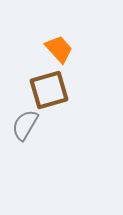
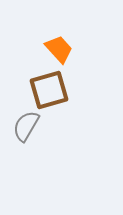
gray semicircle: moved 1 px right, 1 px down
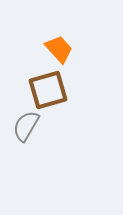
brown square: moved 1 px left
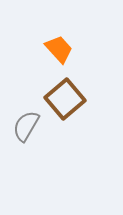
brown square: moved 17 px right, 9 px down; rotated 24 degrees counterclockwise
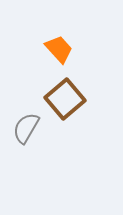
gray semicircle: moved 2 px down
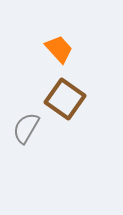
brown square: rotated 15 degrees counterclockwise
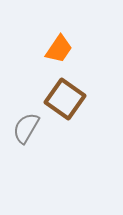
orange trapezoid: rotated 76 degrees clockwise
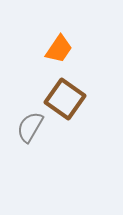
gray semicircle: moved 4 px right, 1 px up
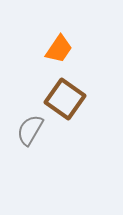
gray semicircle: moved 3 px down
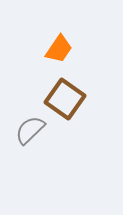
gray semicircle: rotated 16 degrees clockwise
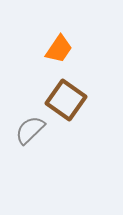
brown square: moved 1 px right, 1 px down
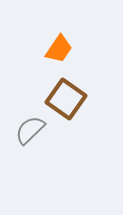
brown square: moved 1 px up
